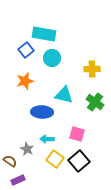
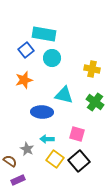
yellow cross: rotated 14 degrees clockwise
orange star: moved 1 px left, 1 px up
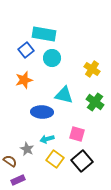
yellow cross: rotated 21 degrees clockwise
cyan arrow: rotated 16 degrees counterclockwise
black square: moved 3 px right
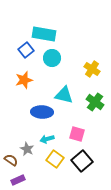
brown semicircle: moved 1 px right, 1 px up
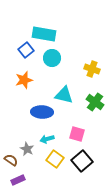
yellow cross: rotated 14 degrees counterclockwise
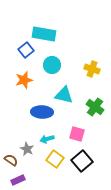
cyan circle: moved 7 px down
green cross: moved 5 px down
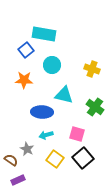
orange star: rotated 18 degrees clockwise
cyan arrow: moved 1 px left, 4 px up
black square: moved 1 px right, 3 px up
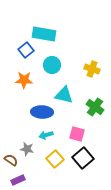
gray star: rotated 16 degrees counterclockwise
yellow square: rotated 12 degrees clockwise
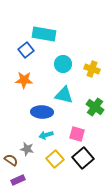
cyan circle: moved 11 px right, 1 px up
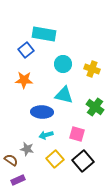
black square: moved 3 px down
